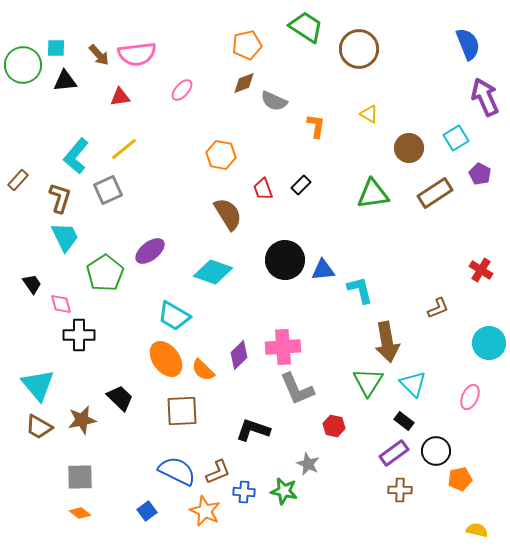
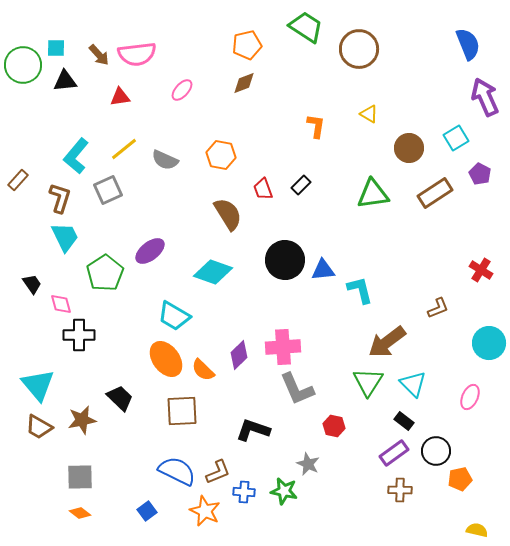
gray semicircle at (274, 101): moved 109 px left, 59 px down
brown arrow at (387, 342): rotated 63 degrees clockwise
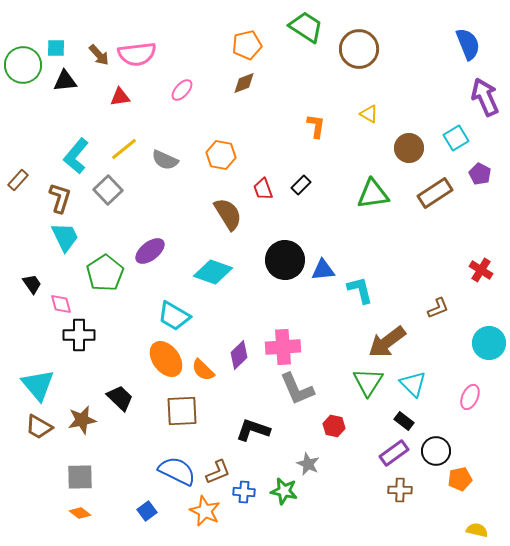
gray square at (108, 190): rotated 20 degrees counterclockwise
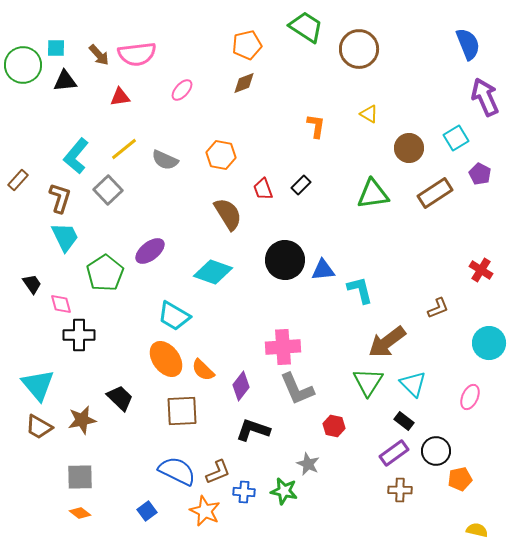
purple diamond at (239, 355): moved 2 px right, 31 px down; rotated 8 degrees counterclockwise
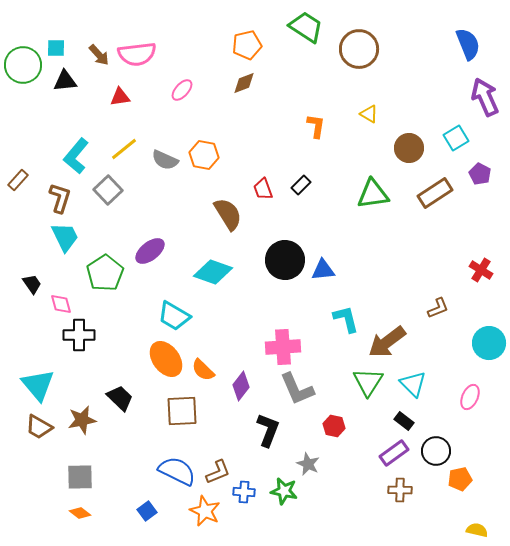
orange hexagon at (221, 155): moved 17 px left
cyan L-shape at (360, 290): moved 14 px left, 29 px down
black L-shape at (253, 430): moved 15 px right; rotated 92 degrees clockwise
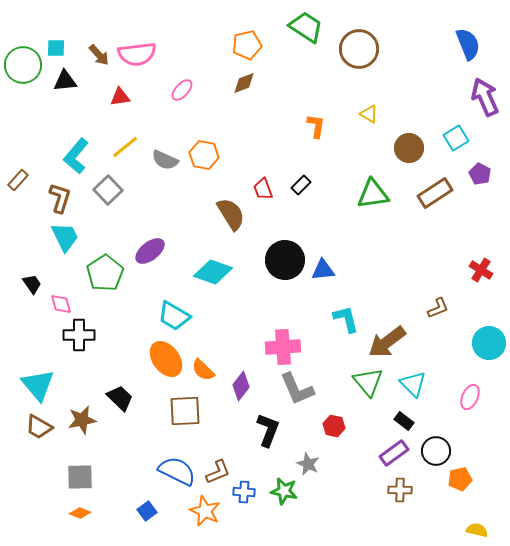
yellow line at (124, 149): moved 1 px right, 2 px up
brown semicircle at (228, 214): moved 3 px right
green triangle at (368, 382): rotated 12 degrees counterclockwise
brown square at (182, 411): moved 3 px right
orange diamond at (80, 513): rotated 15 degrees counterclockwise
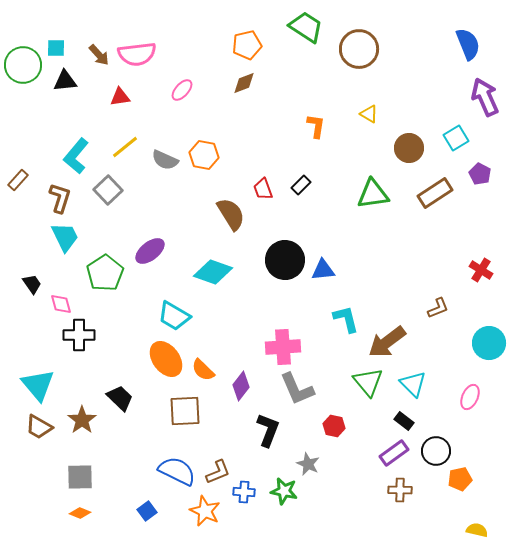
brown star at (82, 420): rotated 24 degrees counterclockwise
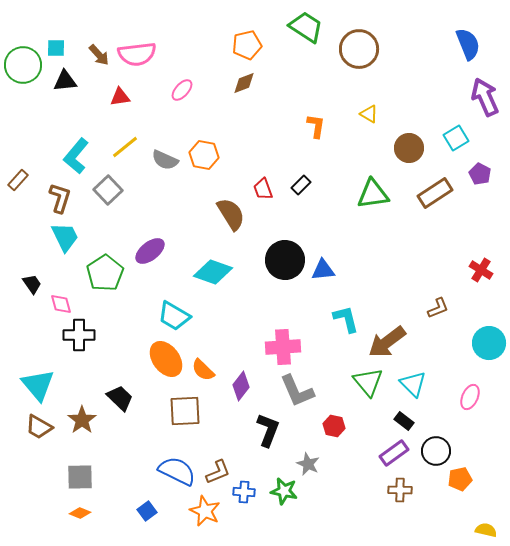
gray L-shape at (297, 389): moved 2 px down
yellow semicircle at (477, 530): moved 9 px right
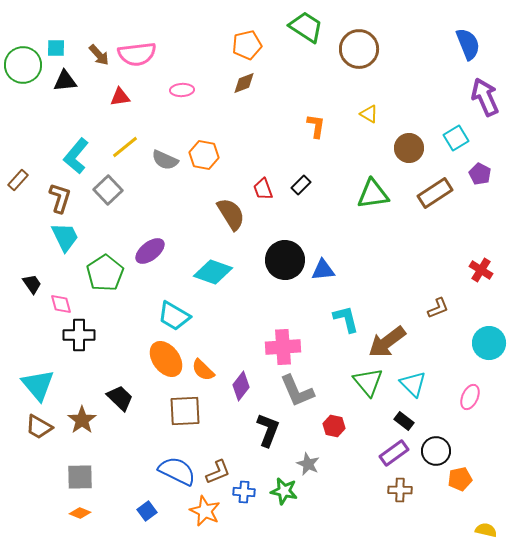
pink ellipse at (182, 90): rotated 45 degrees clockwise
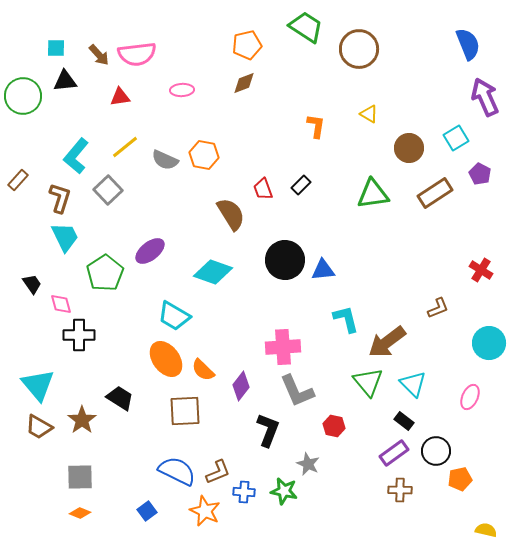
green circle at (23, 65): moved 31 px down
black trapezoid at (120, 398): rotated 12 degrees counterclockwise
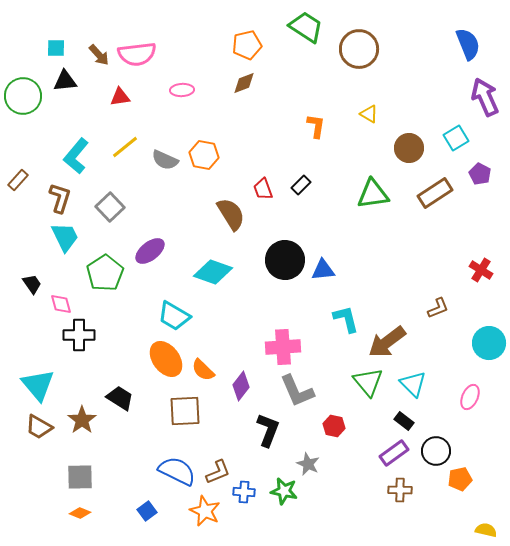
gray square at (108, 190): moved 2 px right, 17 px down
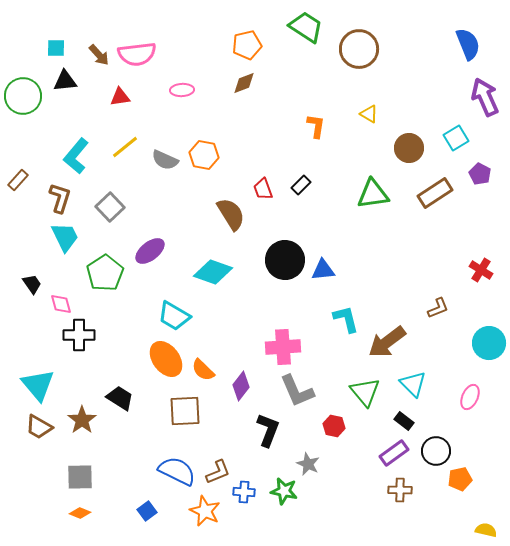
green triangle at (368, 382): moved 3 px left, 10 px down
